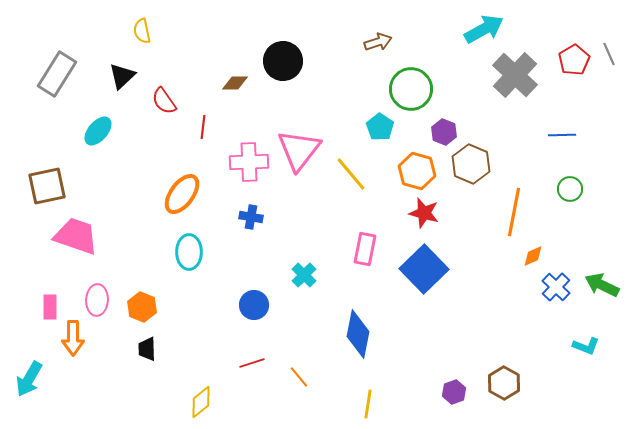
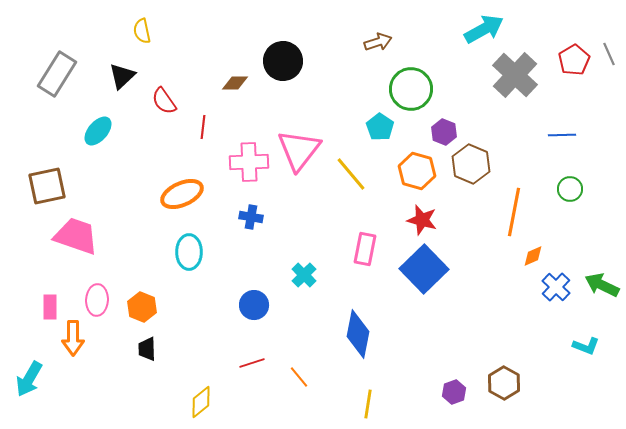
orange ellipse at (182, 194): rotated 30 degrees clockwise
red star at (424, 213): moved 2 px left, 7 px down
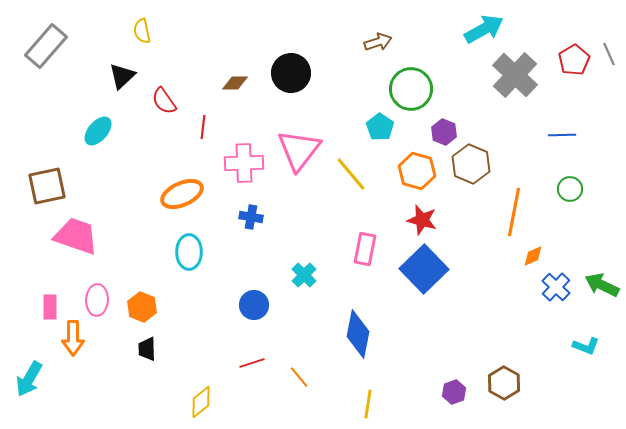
black circle at (283, 61): moved 8 px right, 12 px down
gray rectangle at (57, 74): moved 11 px left, 28 px up; rotated 9 degrees clockwise
pink cross at (249, 162): moved 5 px left, 1 px down
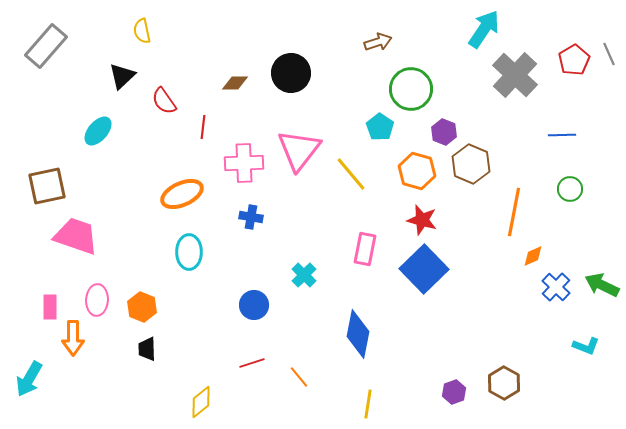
cyan arrow at (484, 29): rotated 27 degrees counterclockwise
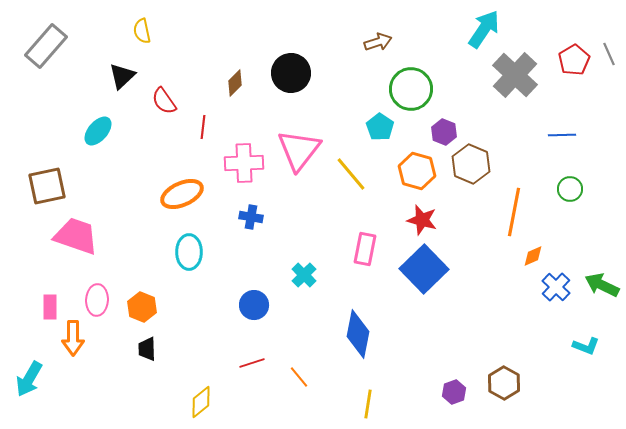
brown diamond at (235, 83): rotated 44 degrees counterclockwise
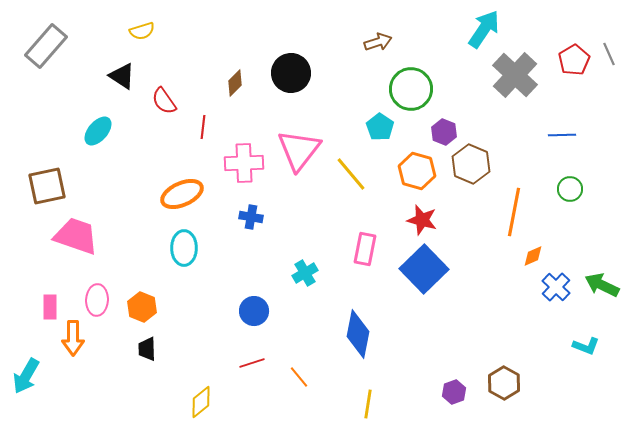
yellow semicircle at (142, 31): rotated 95 degrees counterclockwise
black triangle at (122, 76): rotated 44 degrees counterclockwise
cyan ellipse at (189, 252): moved 5 px left, 4 px up
cyan cross at (304, 275): moved 1 px right, 2 px up; rotated 15 degrees clockwise
blue circle at (254, 305): moved 6 px down
cyan arrow at (29, 379): moved 3 px left, 3 px up
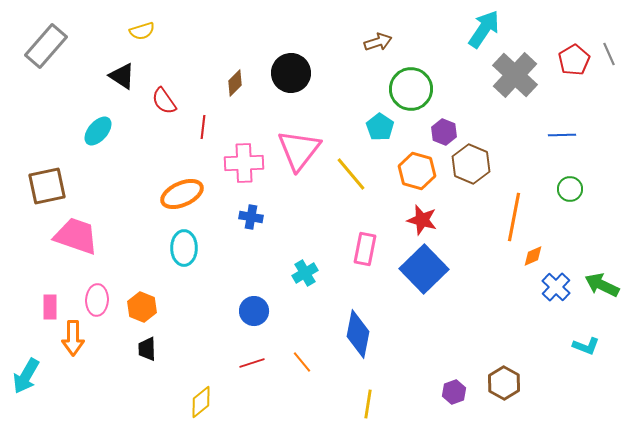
orange line at (514, 212): moved 5 px down
orange line at (299, 377): moved 3 px right, 15 px up
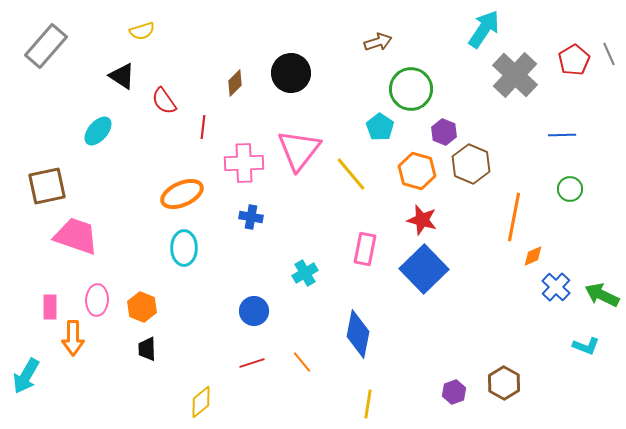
green arrow at (602, 285): moved 10 px down
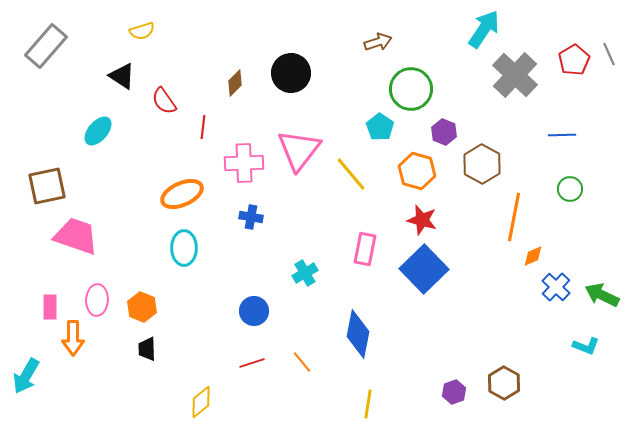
brown hexagon at (471, 164): moved 11 px right; rotated 6 degrees clockwise
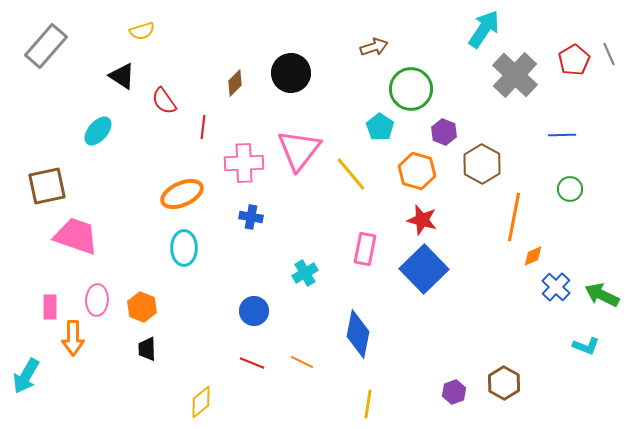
brown arrow at (378, 42): moved 4 px left, 5 px down
orange line at (302, 362): rotated 25 degrees counterclockwise
red line at (252, 363): rotated 40 degrees clockwise
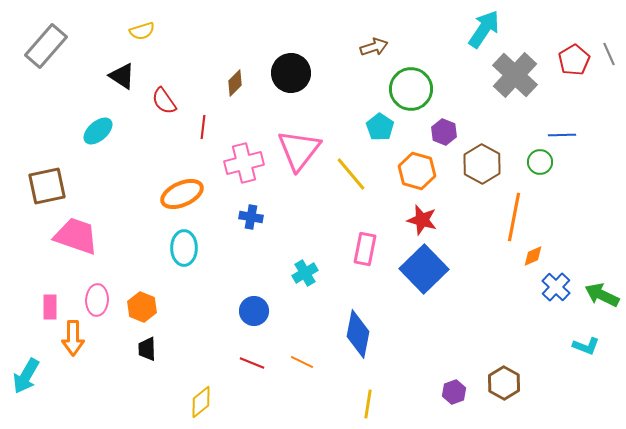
cyan ellipse at (98, 131): rotated 8 degrees clockwise
pink cross at (244, 163): rotated 12 degrees counterclockwise
green circle at (570, 189): moved 30 px left, 27 px up
